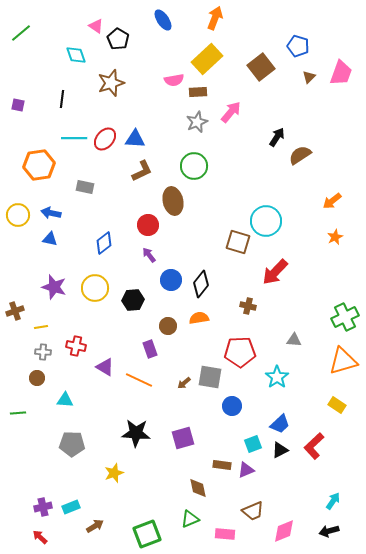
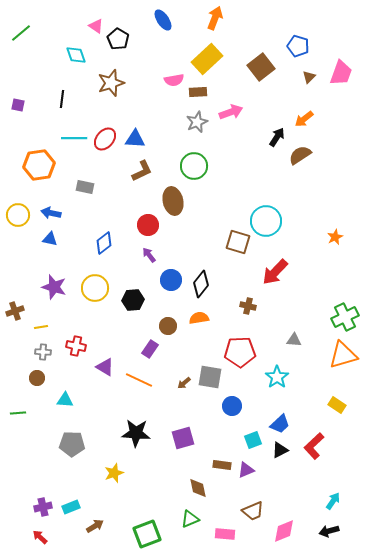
pink arrow at (231, 112): rotated 30 degrees clockwise
orange arrow at (332, 201): moved 28 px left, 82 px up
purple rectangle at (150, 349): rotated 54 degrees clockwise
orange triangle at (343, 361): moved 6 px up
cyan square at (253, 444): moved 4 px up
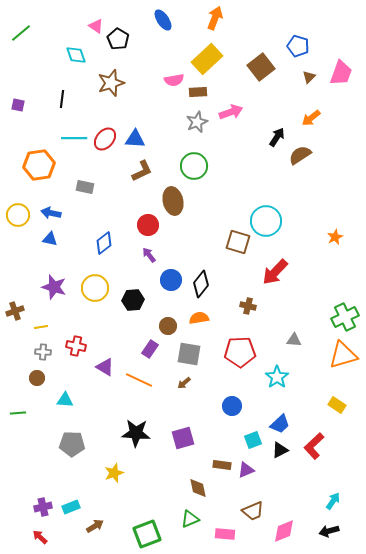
orange arrow at (304, 119): moved 7 px right, 1 px up
gray square at (210, 377): moved 21 px left, 23 px up
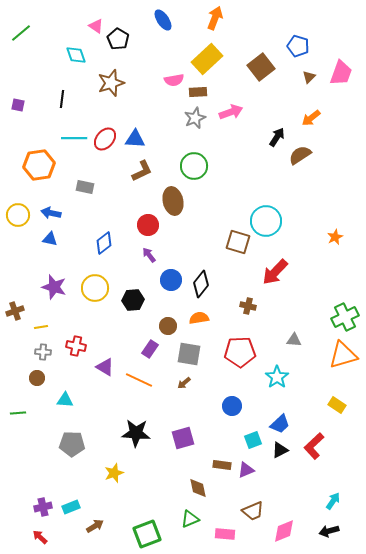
gray star at (197, 122): moved 2 px left, 4 px up
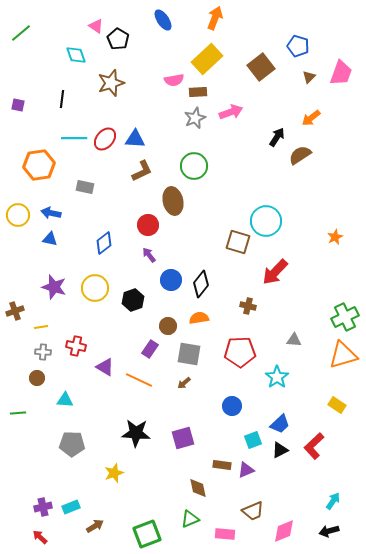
black hexagon at (133, 300): rotated 15 degrees counterclockwise
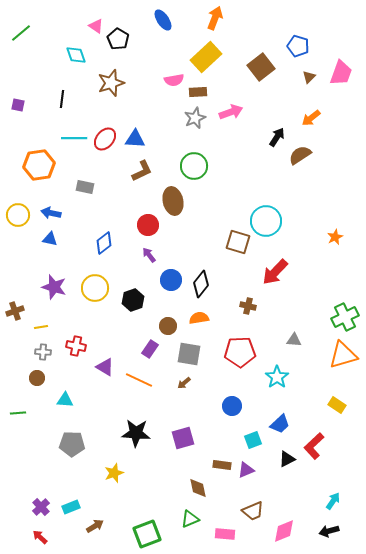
yellow rectangle at (207, 59): moved 1 px left, 2 px up
black triangle at (280, 450): moved 7 px right, 9 px down
purple cross at (43, 507): moved 2 px left; rotated 30 degrees counterclockwise
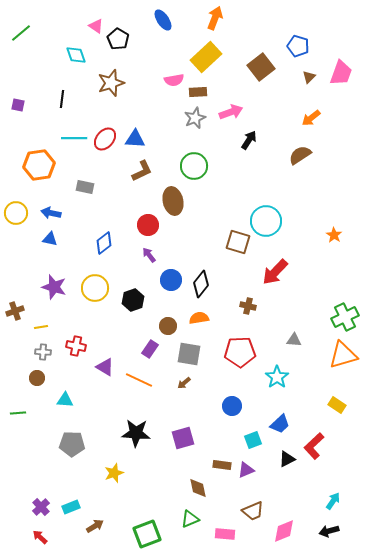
black arrow at (277, 137): moved 28 px left, 3 px down
yellow circle at (18, 215): moved 2 px left, 2 px up
orange star at (335, 237): moved 1 px left, 2 px up; rotated 14 degrees counterclockwise
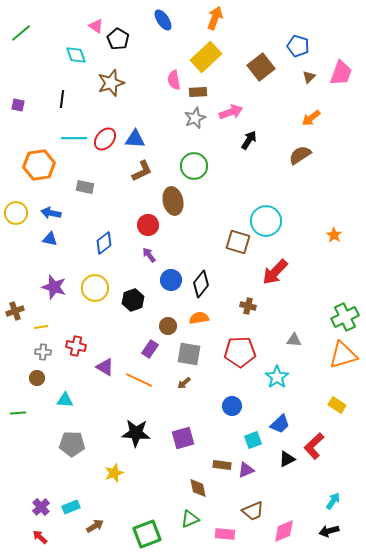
pink semicircle at (174, 80): rotated 90 degrees clockwise
